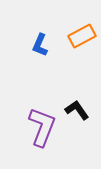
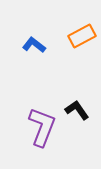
blue L-shape: moved 6 px left; rotated 105 degrees clockwise
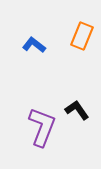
orange rectangle: rotated 40 degrees counterclockwise
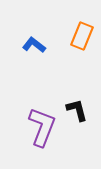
black L-shape: rotated 20 degrees clockwise
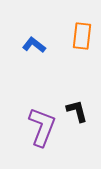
orange rectangle: rotated 16 degrees counterclockwise
black L-shape: moved 1 px down
